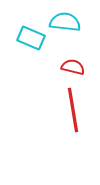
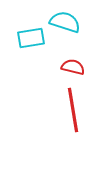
cyan semicircle: rotated 12 degrees clockwise
cyan rectangle: rotated 32 degrees counterclockwise
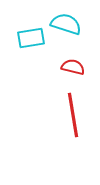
cyan semicircle: moved 1 px right, 2 px down
red line: moved 5 px down
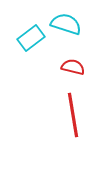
cyan rectangle: rotated 28 degrees counterclockwise
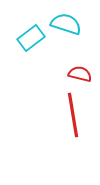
red semicircle: moved 7 px right, 7 px down
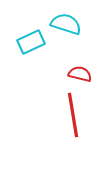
cyan rectangle: moved 4 px down; rotated 12 degrees clockwise
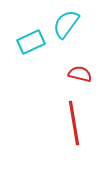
cyan semicircle: rotated 72 degrees counterclockwise
red line: moved 1 px right, 8 px down
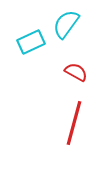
red semicircle: moved 4 px left, 2 px up; rotated 15 degrees clockwise
red line: rotated 24 degrees clockwise
